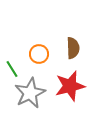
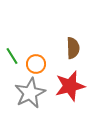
orange circle: moved 3 px left, 10 px down
green line: moved 13 px up
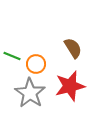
brown semicircle: rotated 30 degrees counterclockwise
green line: rotated 36 degrees counterclockwise
gray star: rotated 12 degrees counterclockwise
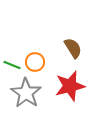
green line: moved 9 px down
orange circle: moved 1 px left, 2 px up
gray star: moved 4 px left
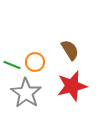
brown semicircle: moved 3 px left, 2 px down
red star: moved 2 px right
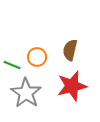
brown semicircle: rotated 135 degrees counterclockwise
orange circle: moved 2 px right, 5 px up
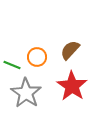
brown semicircle: rotated 30 degrees clockwise
red star: rotated 24 degrees counterclockwise
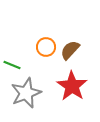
orange circle: moved 9 px right, 10 px up
gray star: rotated 16 degrees clockwise
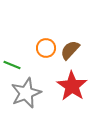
orange circle: moved 1 px down
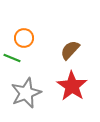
orange circle: moved 22 px left, 10 px up
green line: moved 7 px up
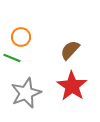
orange circle: moved 3 px left, 1 px up
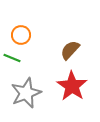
orange circle: moved 2 px up
